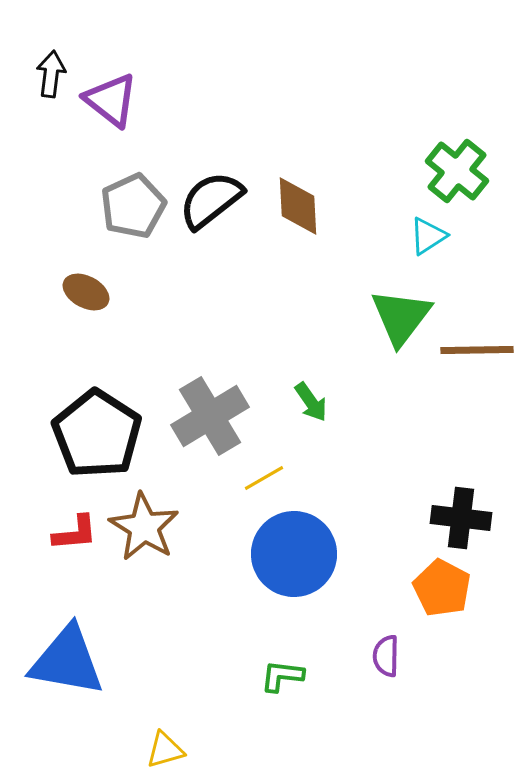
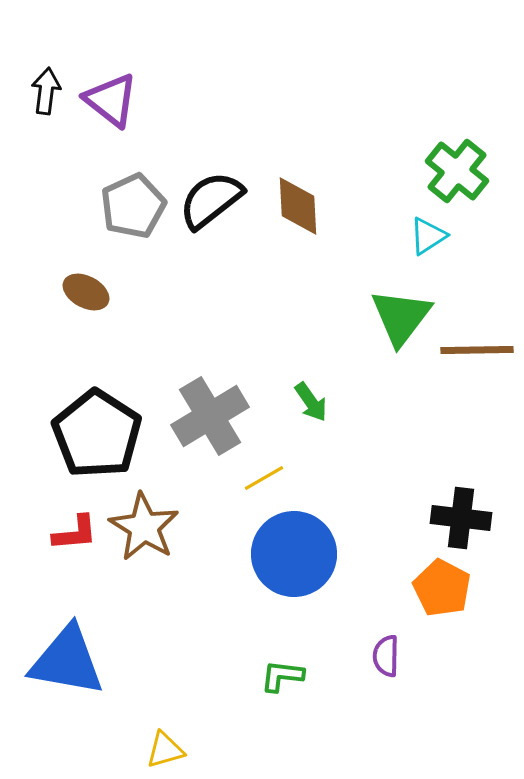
black arrow: moved 5 px left, 17 px down
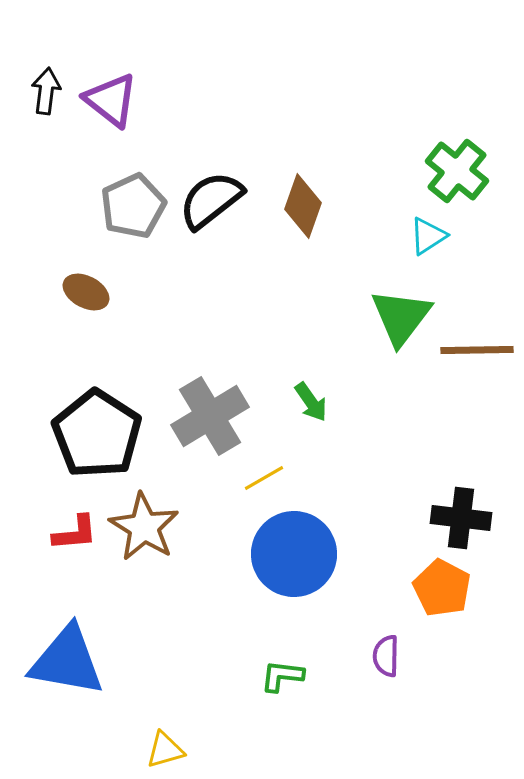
brown diamond: moved 5 px right; rotated 22 degrees clockwise
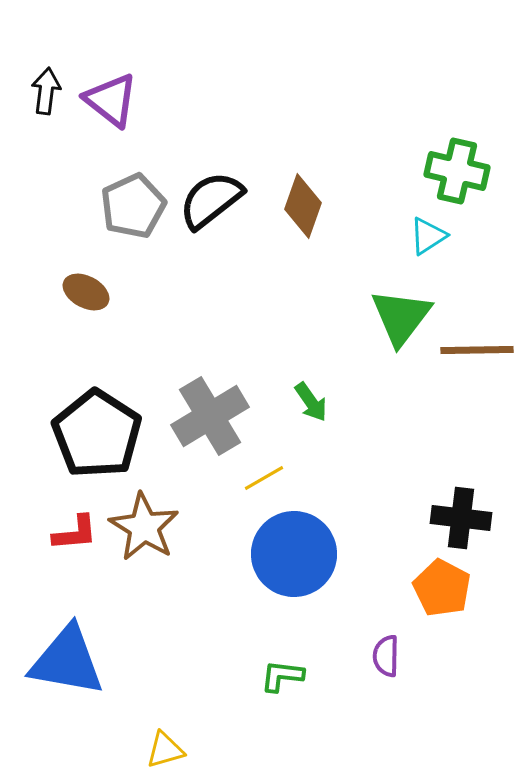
green cross: rotated 26 degrees counterclockwise
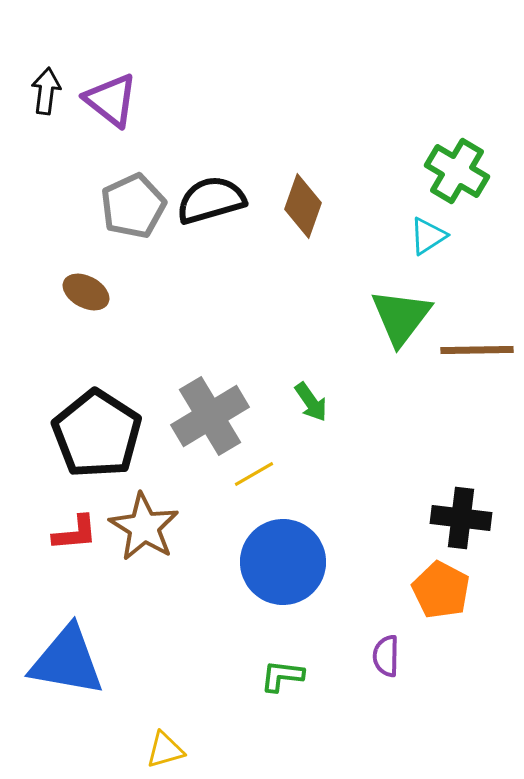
green cross: rotated 18 degrees clockwise
black semicircle: rotated 22 degrees clockwise
yellow line: moved 10 px left, 4 px up
blue circle: moved 11 px left, 8 px down
orange pentagon: moved 1 px left, 2 px down
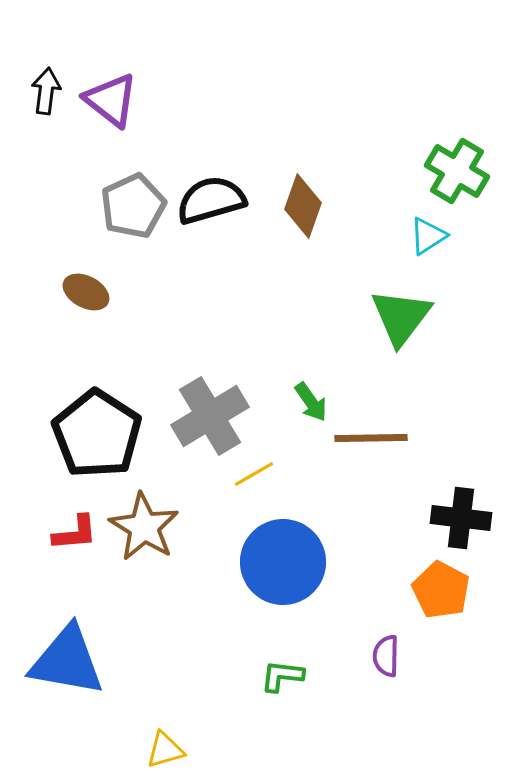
brown line: moved 106 px left, 88 px down
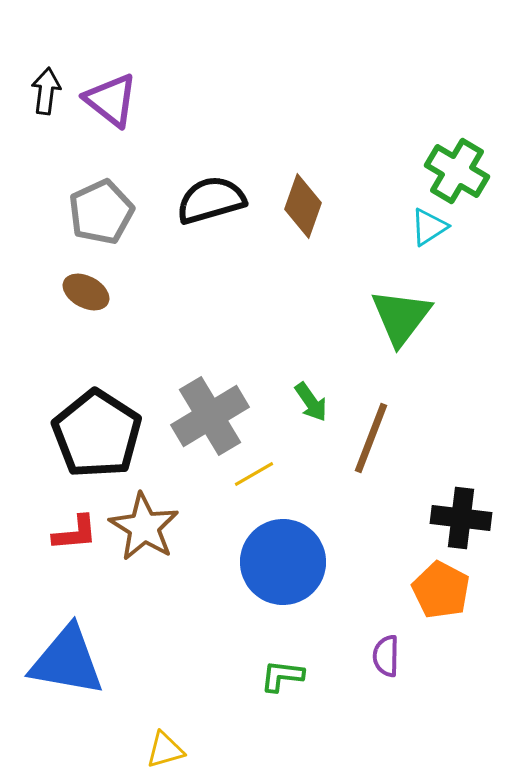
gray pentagon: moved 32 px left, 6 px down
cyan triangle: moved 1 px right, 9 px up
brown line: rotated 68 degrees counterclockwise
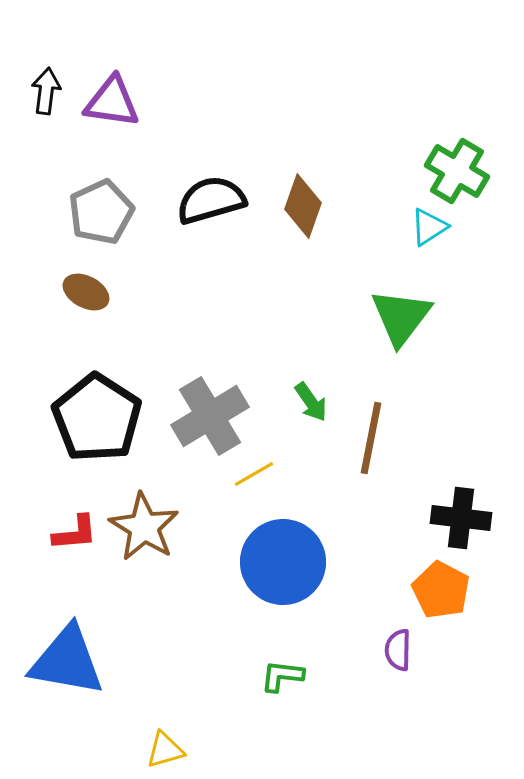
purple triangle: moved 1 px right, 2 px down; rotated 30 degrees counterclockwise
black pentagon: moved 16 px up
brown line: rotated 10 degrees counterclockwise
purple semicircle: moved 12 px right, 6 px up
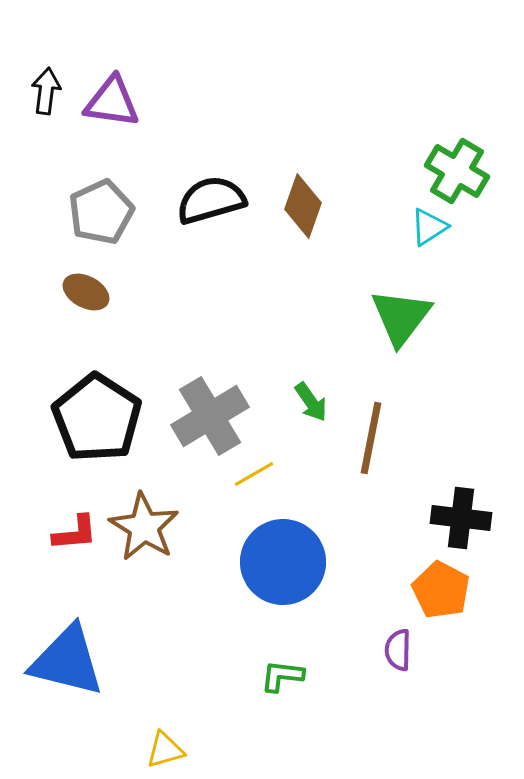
blue triangle: rotated 4 degrees clockwise
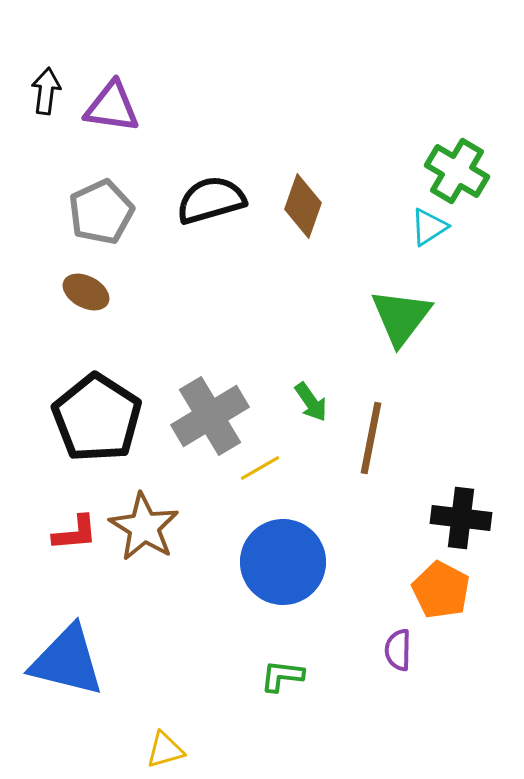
purple triangle: moved 5 px down
yellow line: moved 6 px right, 6 px up
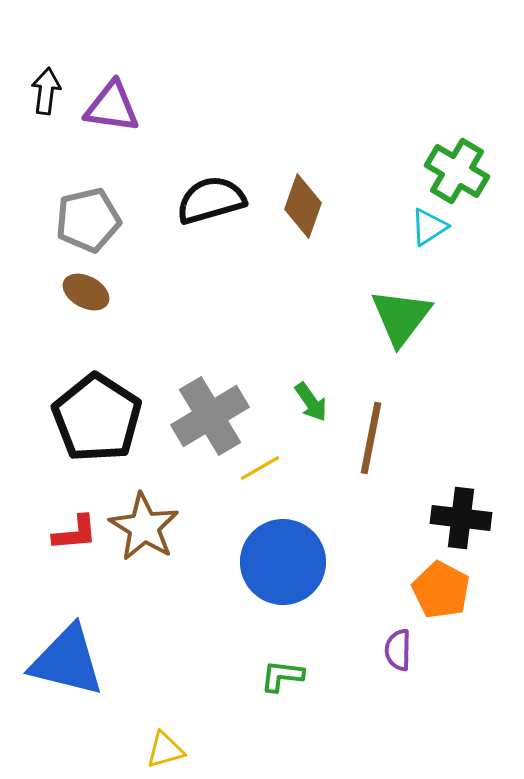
gray pentagon: moved 13 px left, 8 px down; rotated 12 degrees clockwise
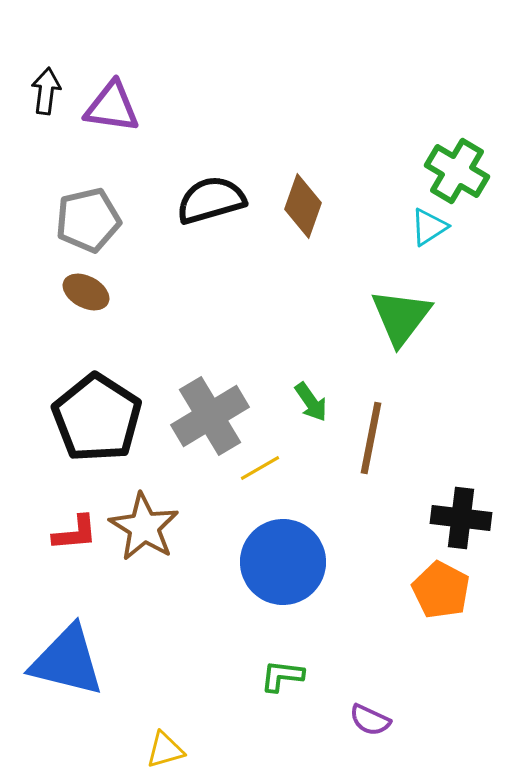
purple semicircle: moved 28 px left, 70 px down; rotated 66 degrees counterclockwise
